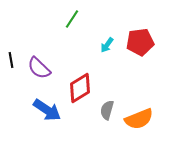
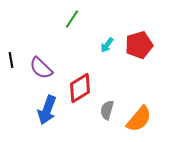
red pentagon: moved 1 px left, 3 px down; rotated 8 degrees counterclockwise
purple semicircle: moved 2 px right
blue arrow: rotated 76 degrees clockwise
orange semicircle: rotated 28 degrees counterclockwise
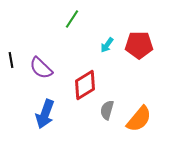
red pentagon: rotated 16 degrees clockwise
red diamond: moved 5 px right, 3 px up
blue arrow: moved 2 px left, 4 px down
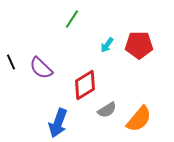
black line: moved 2 px down; rotated 14 degrees counterclockwise
gray semicircle: rotated 138 degrees counterclockwise
blue arrow: moved 13 px right, 9 px down
